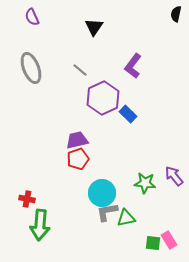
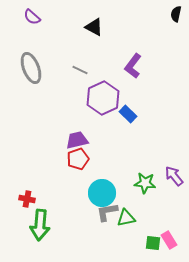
purple semicircle: rotated 24 degrees counterclockwise
black triangle: rotated 36 degrees counterclockwise
gray line: rotated 14 degrees counterclockwise
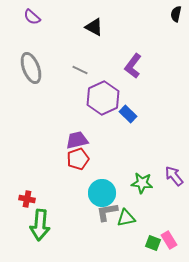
green star: moved 3 px left
green square: rotated 14 degrees clockwise
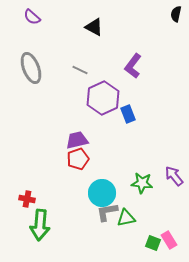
blue rectangle: rotated 24 degrees clockwise
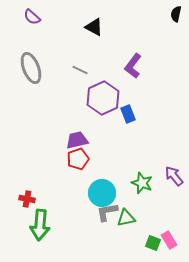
green star: rotated 15 degrees clockwise
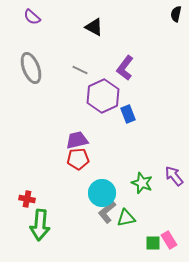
purple L-shape: moved 8 px left, 2 px down
purple hexagon: moved 2 px up
red pentagon: rotated 15 degrees clockwise
gray L-shape: rotated 30 degrees counterclockwise
green square: rotated 21 degrees counterclockwise
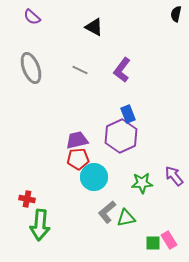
purple L-shape: moved 3 px left, 2 px down
purple hexagon: moved 18 px right, 40 px down
green star: rotated 25 degrees counterclockwise
cyan circle: moved 8 px left, 16 px up
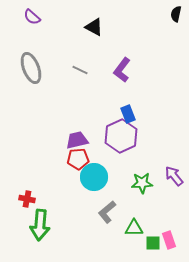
green triangle: moved 8 px right, 10 px down; rotated 12 degrees clockwise
pink rectangle: rotated 12 degrees clockwise
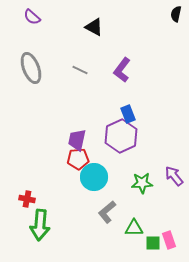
purple trapezoid: rotated 65 degrees counterclockwise
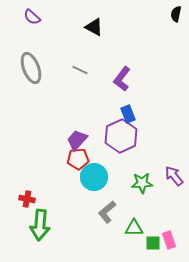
purple L-shape: moved 9 px down
purple trapezoid: rotated 30 degrees clockwise
